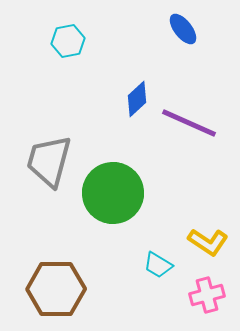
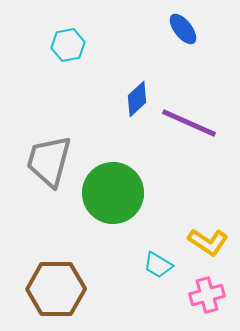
cyan hexagon: moved 4 px down
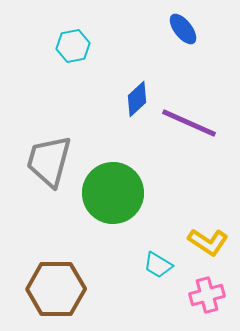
cyan hexagon: moved 5 px right, 1 px down
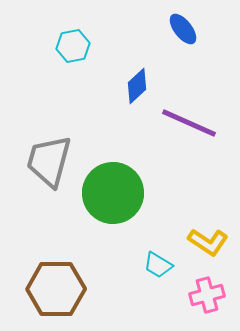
blue diamond: moved 13 px up
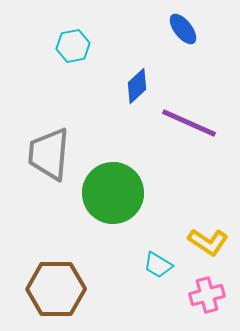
gray trapezoid: moved 7 px up; rotated 10 degrees counterclockwise
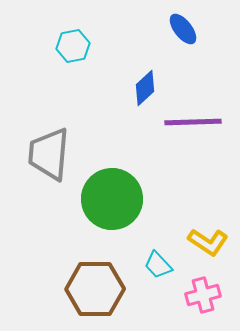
blue diamond: moved 8 px right, 2 px down
purple line: moved 4 px right, 1 px up; rotated 26 degrees counterclockwise
green circle: moved 1 px left, 6 px down
cyan trapezoid: rotated 16 degrees clockwise
brown hexagon: moved 39 px right
pink cross: moved 4 px left
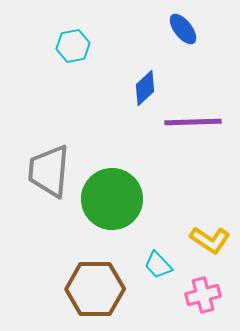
gray trapezoid: moved 17 px down
yellow L-shape: moved 2 px right, 2 px up
